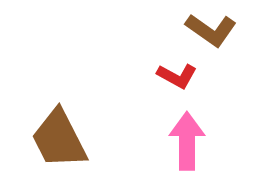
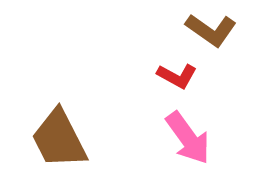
pink arrow: moved 1 px right, 3 px up; rotated 144 degrees clockwise
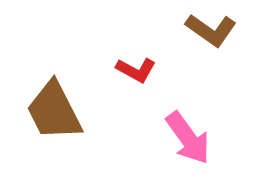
red L-shape: moved 41 px left, 6 px up
brown trapezoid: moved 5 px left, 28 px up
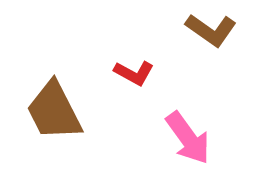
red L-shape: moved 2 px left, 3 px down
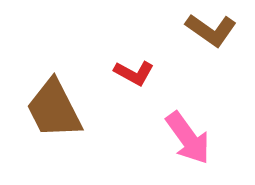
brown trapezoid: moved 2 px up
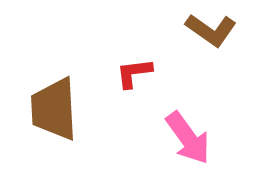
red L-shape: rotated 144 degrees clockwise
brown trapezoid: rotated 24 degrees clockwise
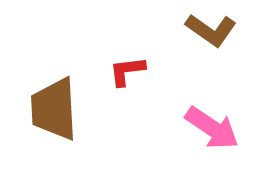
red L-shape: moved 7 px left, 2 px up
pink arrow: moved 24 px right, 10 px up; rotated 20 degrees counterclockwise
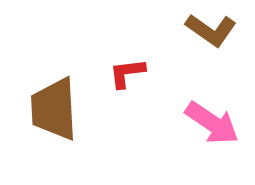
red L-shape: moved 2 px down
pink arrow: moved 5 px up
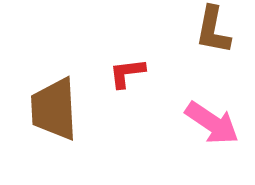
brown L-shape: moved 2 px right; rotated 66 degrees clockwise
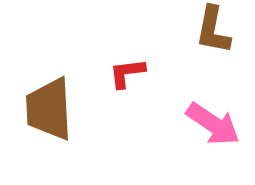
brown trapezoid: moved 5 px left
pink arrow: moved 1 px right, 1 px down
